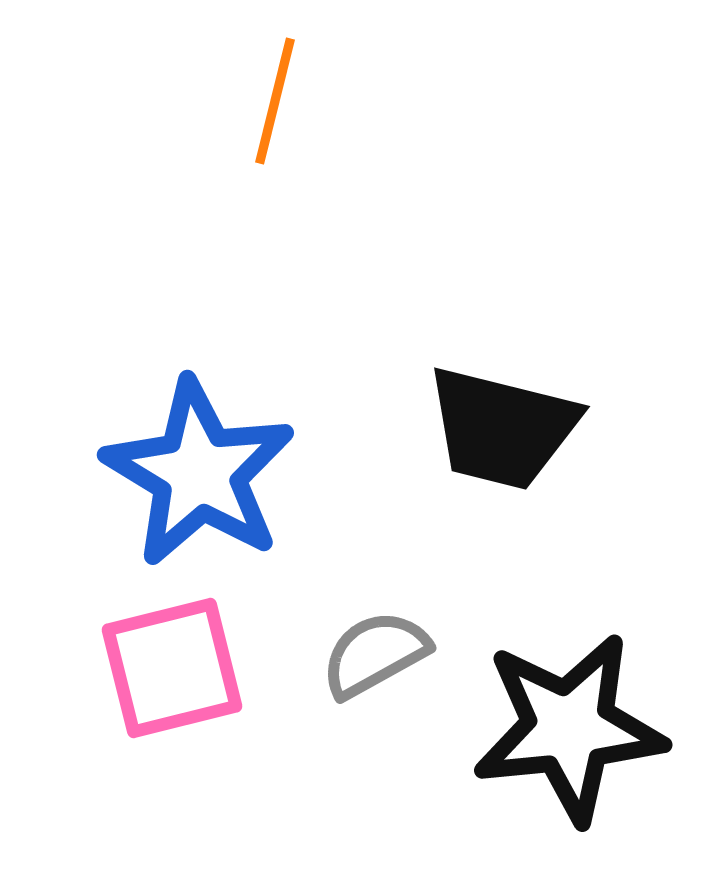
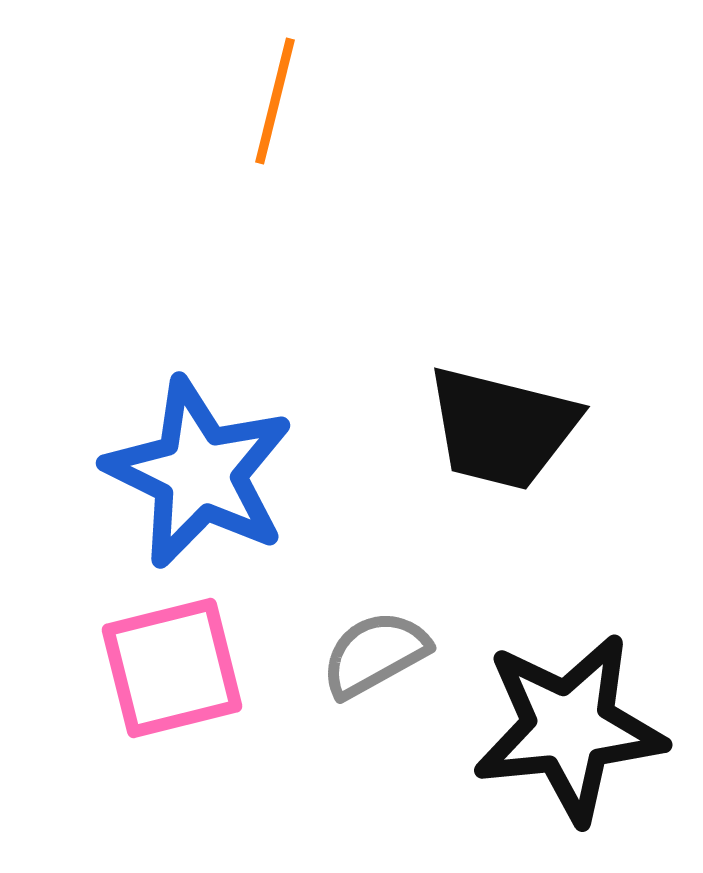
blue star: rotated 5 degrees counterclockwise
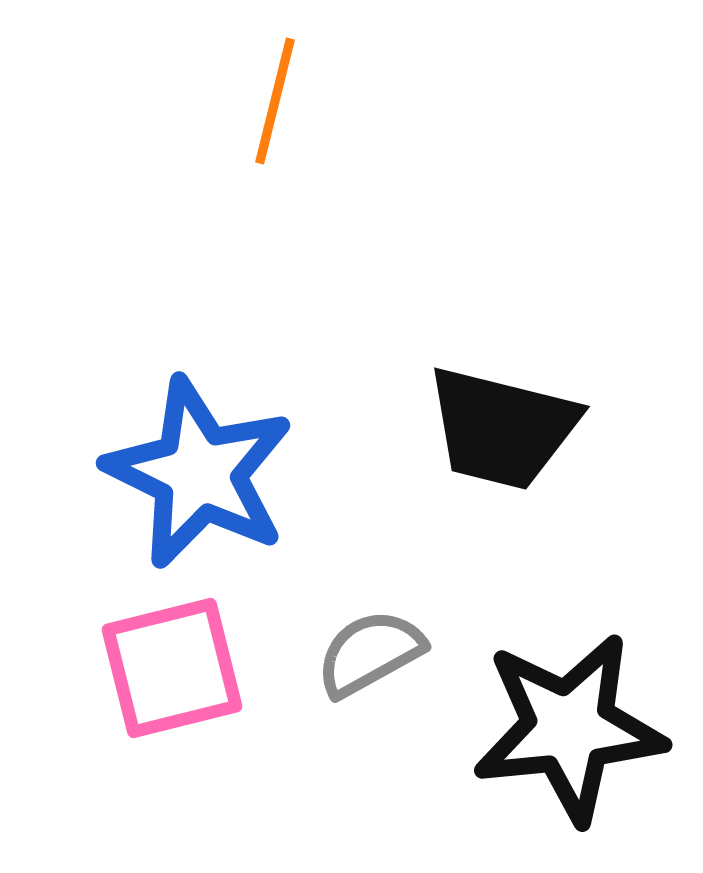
gray semicircle: moved 5 px left, 1 px up
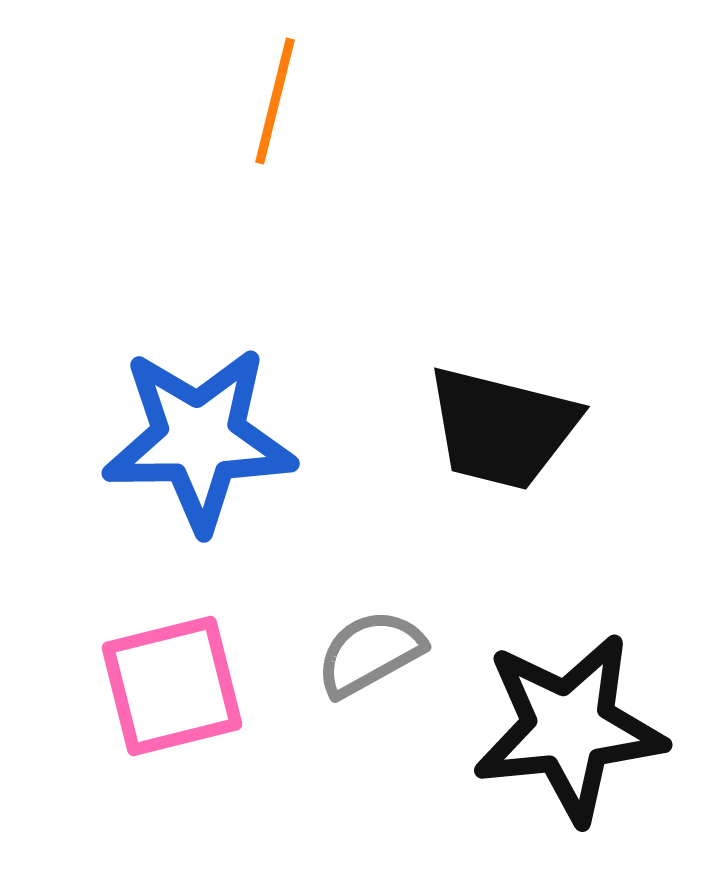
blue star: moved 34 px up; rotated 27 degrees counterclockwise
pink square: moved 18 px down
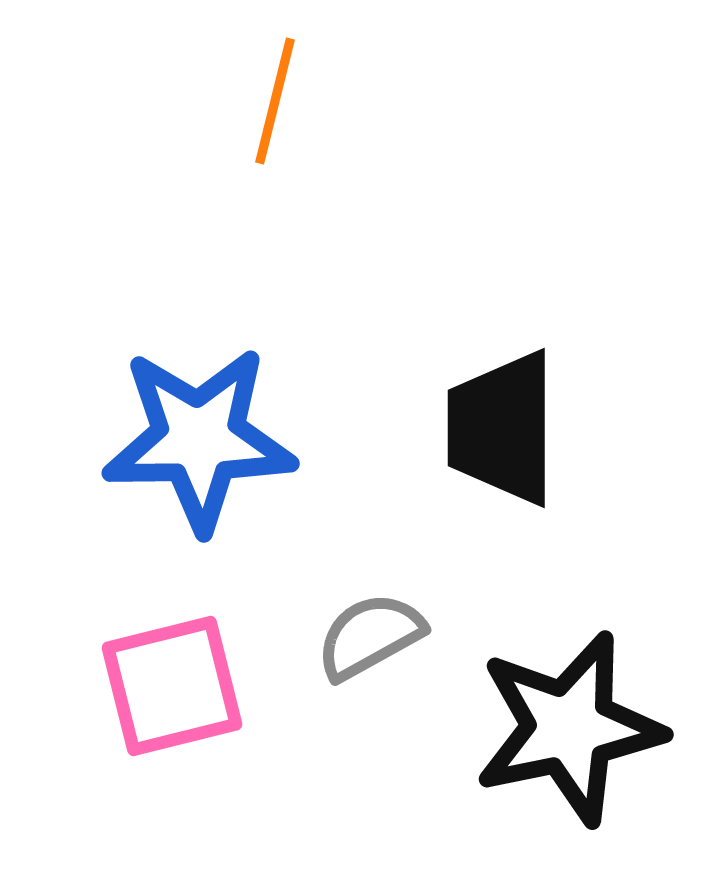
black trapezoid: rotated 76 degrees clockwise
gray semicircle: moved 17 px up
black star: rotated 6 degrees counterclockwise
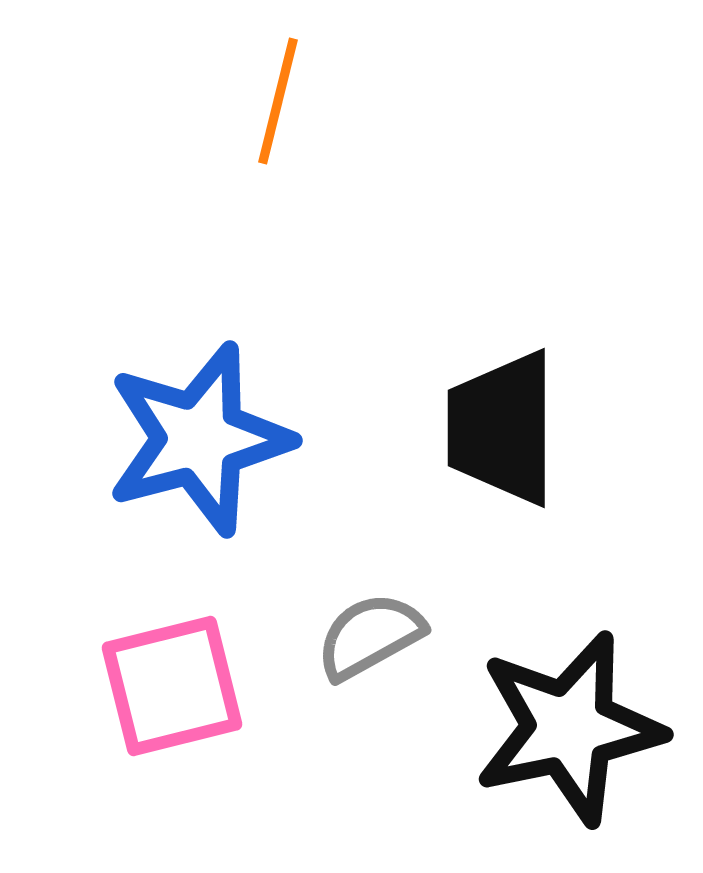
orange line: moved 3 px right
blue star: rotated 14 degrees counterclockwise
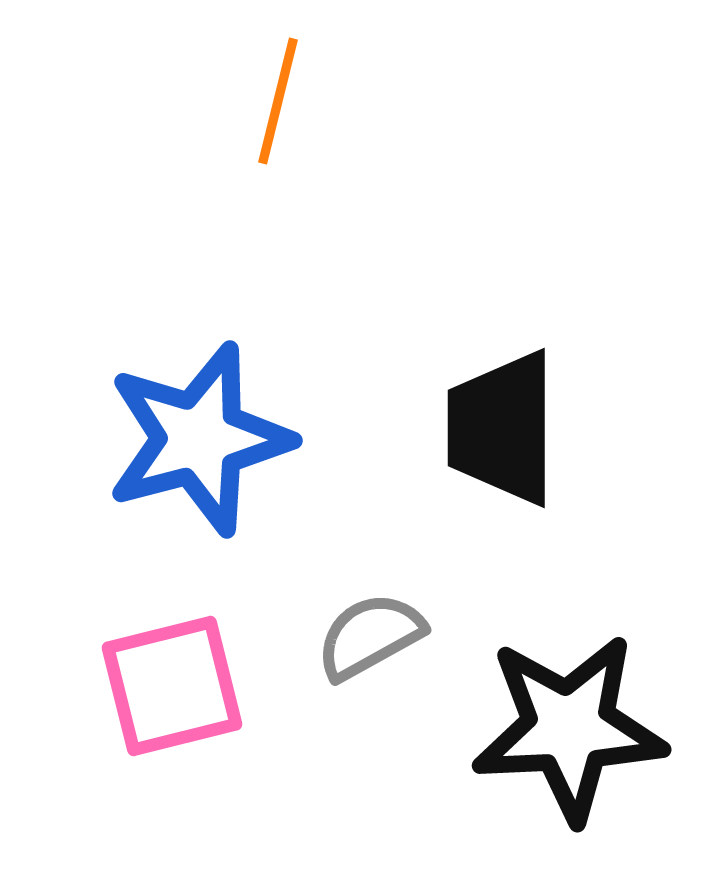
black star: rotated 9 degrees clockwise
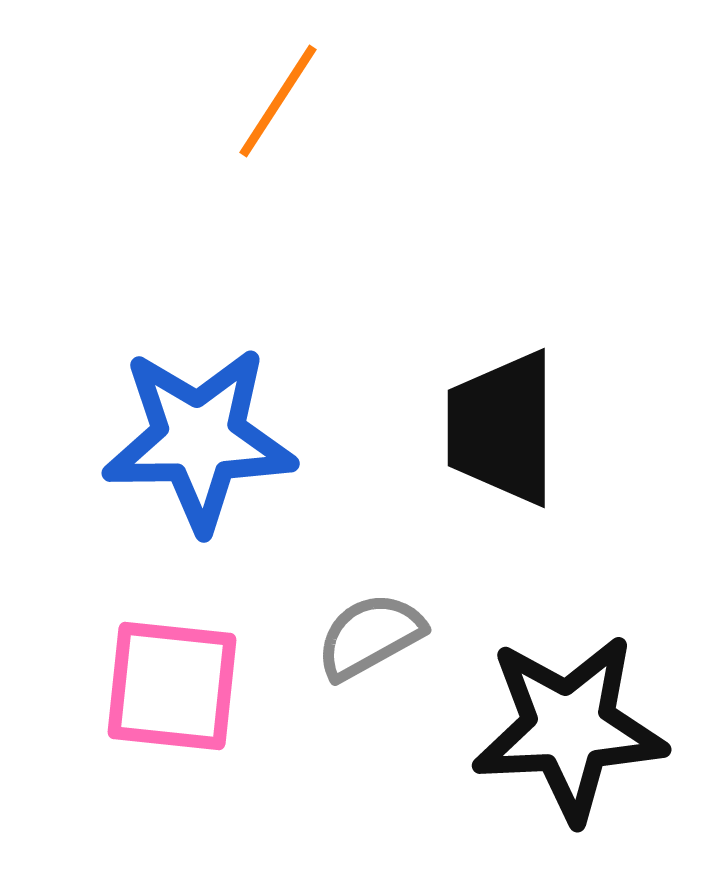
orange line: rotated 19 degrees clockwise
blue star: rotated 14 degrees clockwise
pink square: rotated 20 degrees clockwise
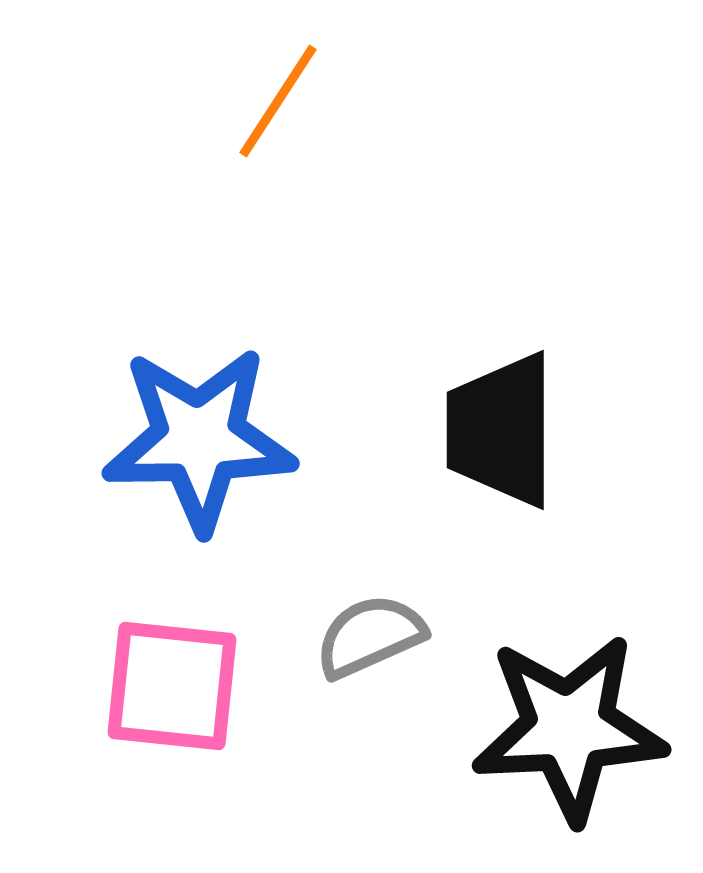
black trapezoid: moved 1 px left, 2 px down
gray semicircle: rotated 5 degrees clockwise
